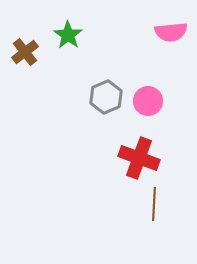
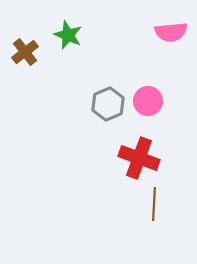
green star: rotated 12 degrees counterclockwise
gray hexagon: moved 2 px right, 7 px down
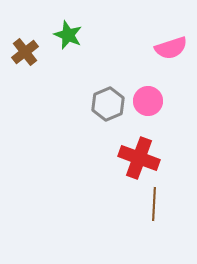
pink semicircle: moved 16 px down; rotated 12 degrees counterclockwise
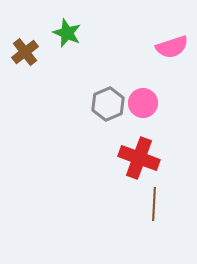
green star: moved 1 px left, 2 px up
pink semicircle: moved 1 px right, 1 px up
pink circle: moved 5 px left, 2 px down
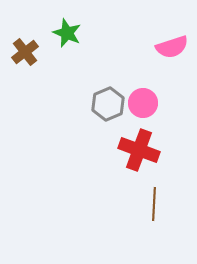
red cross: moved 8 px up
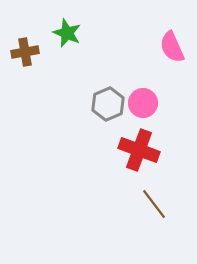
pink semicircle: rotated 84 degrees clockwise
brown cross: rotated 28 degrees clockwise
brown line: rotated 40 degrees counterclockwise
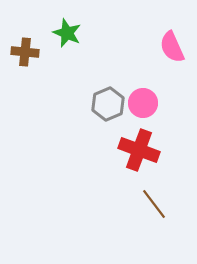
brown cross: rotated 16 degrees clockwise
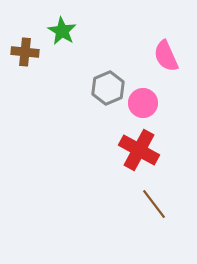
green star: moved 5 px left, 2 px up; rotated 8 degrees clockwise
pink semicircle: moved 6 px left, 9 px down
gray hexagon: moved 16 px up
red cross: rotated 9 degrees clockwise
